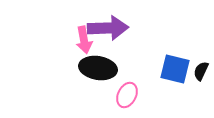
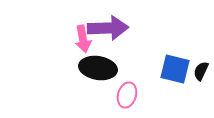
pink arrow: moved 1 px left, 1 px up
pink ellipse: rotated 10 degrees counterclockwise
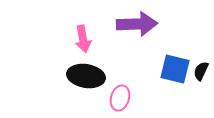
purple arrow: moved 29 px right, 4 px up
black ellipse: moved 12 px left, 8 px down
pink ellipse: moved 7 px left, 3 px down
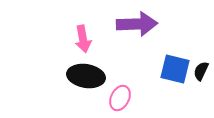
pink ellipse: rotated 10 degrees clockwise
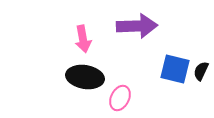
purple arrow: moved 2 px down
black ellipse: moved 1 px left, 1 px down
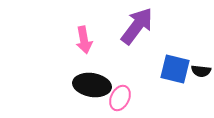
purple arrow: rotated 51 degrees counterclockwise
pink arrow: moved 1 px right, 1 px down
black semicircle: rotated 108 degrees counterclockwise
black ellipse: moved 7 px right, 8 px down
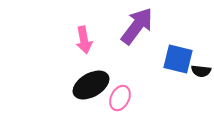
blue square: moved 3 px right, 10 px up
black ellipse: moved 1 px left; rotated 39 degrees counterclockwise
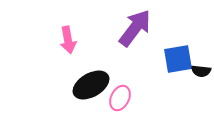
purple arrow: moved 2 px left, 2 px down
pink arrow: moved 16 px left
blue square: rotated 24 degrees counterclockwise
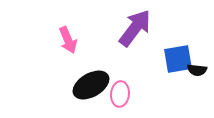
pink arrow: rotated 12 degrees counterclockwise
black semicircle: moved 4 px left, 1 px up
pink ellipse: moved 4 px up; rotated 20 degrees counterclockwise
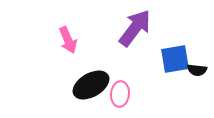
blue square: moved 3 px left
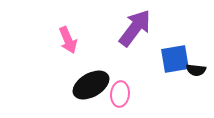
black semicircle: moved 1 px left
